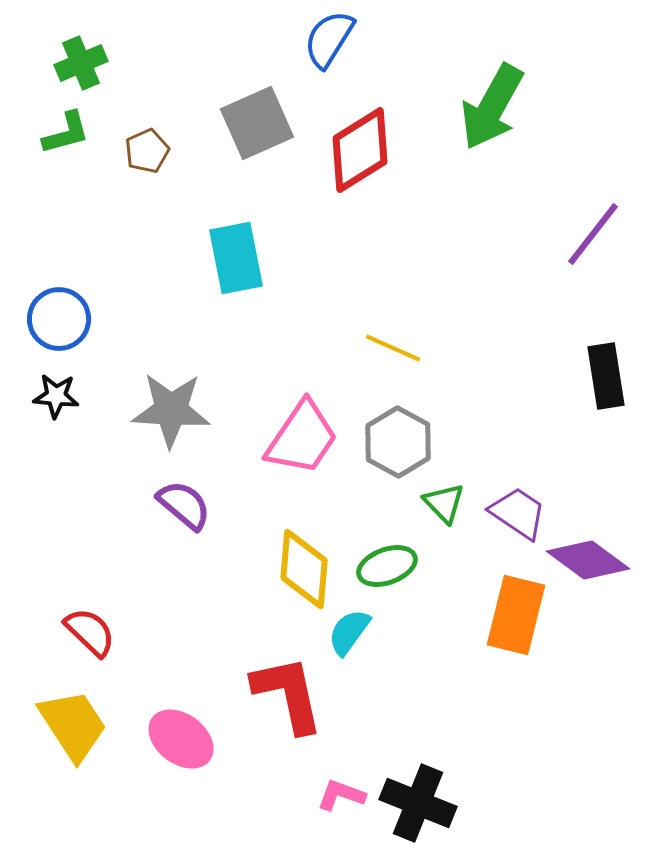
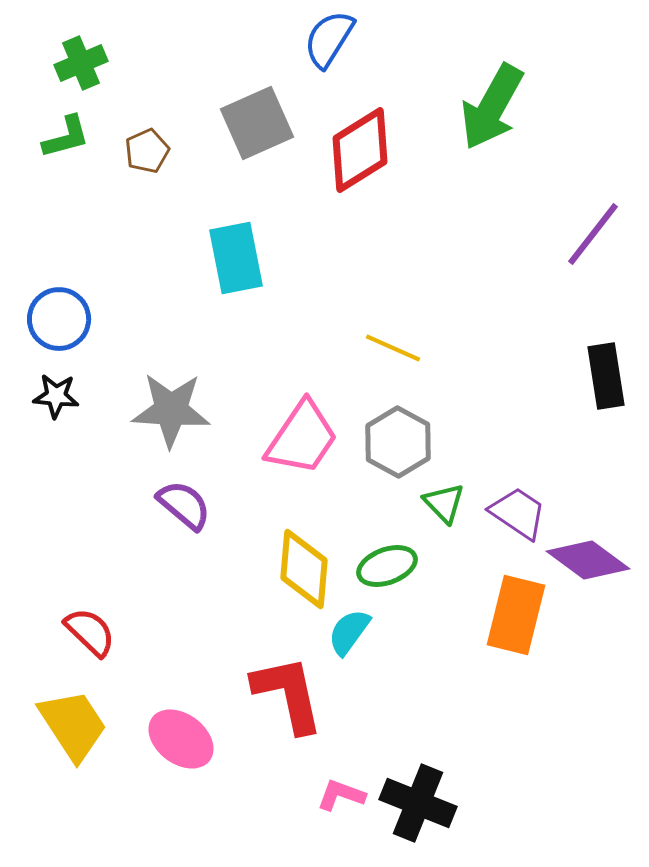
green L-shape: moved 4 px down
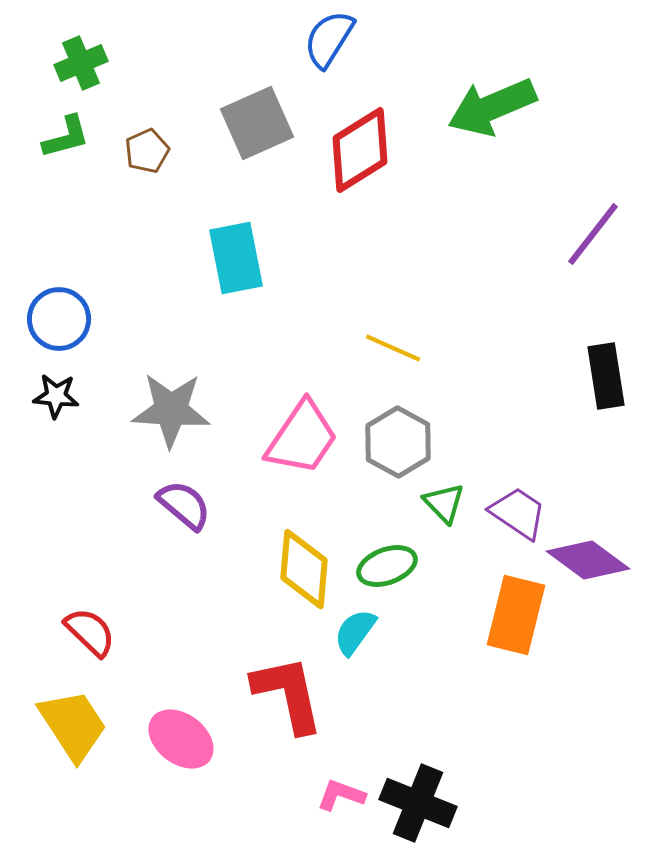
green arrow: rotated 38 degrees clockwise
cyan semicircle: moved 6 px right
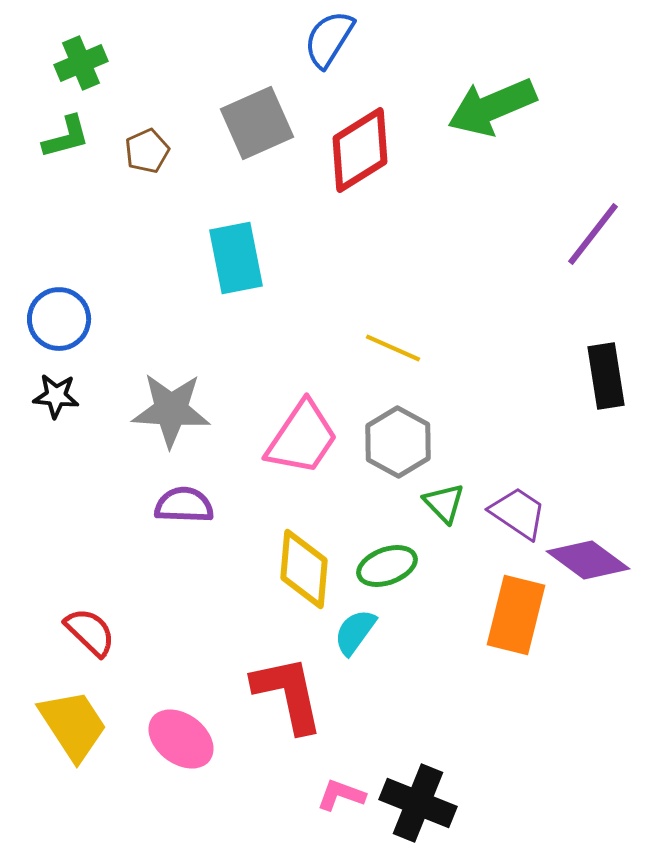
purple semicircle: rotated 38 degrees counterclockwise
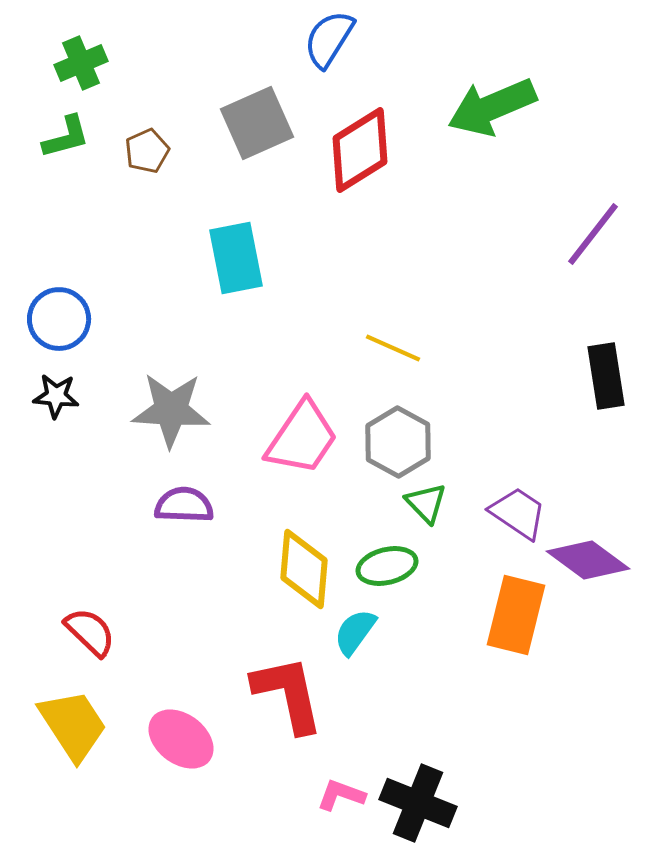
green triangle: moved 18 px left
green ellipse: rotated 6 degrees clockwise
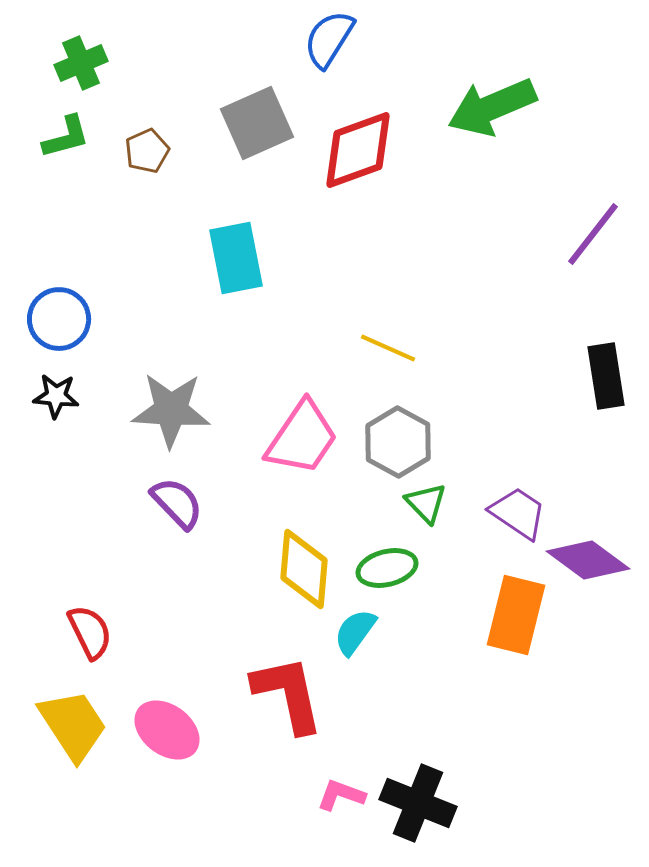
red diamond: moved 2 px left; rotated 12 degrees clockwise
yellow line: moved 5 px left
purple semicircle: moved 7 px left, 2 px up; rotated 44 degrees clockwise
green ellipse: moved 2 px down
red semicircle: rotated 20 degrees clockwise
pink ellipse: moved 14 px left, 9 px up
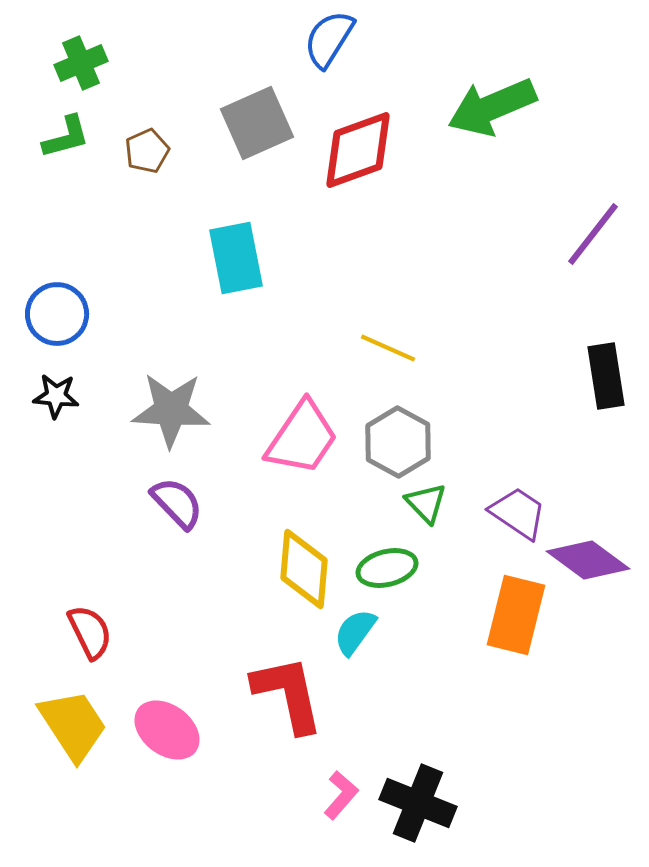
blue circle: moved 2 px left, 5 px up
pink L-shape: rotated 111 degrees clockwise
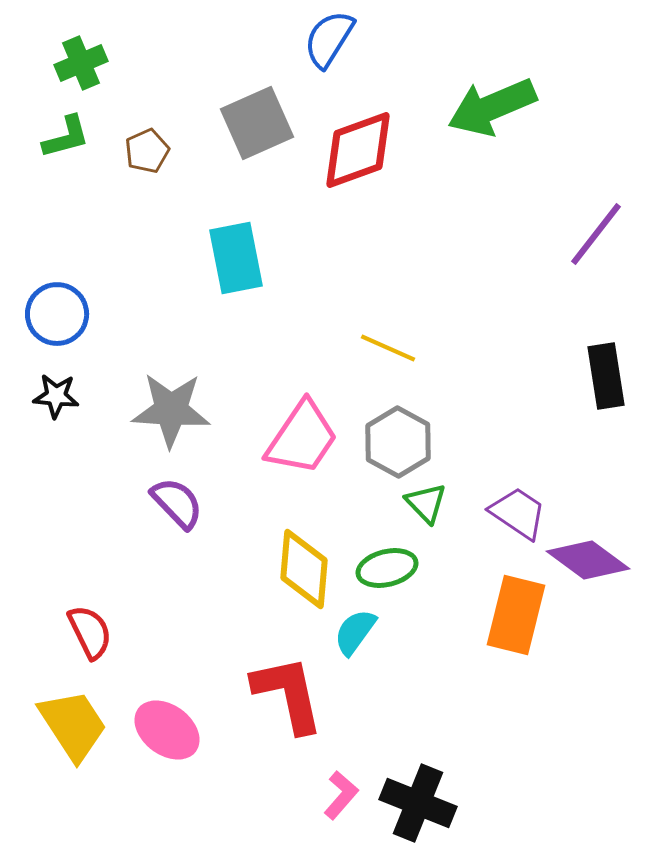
purple line: moved 3 px right
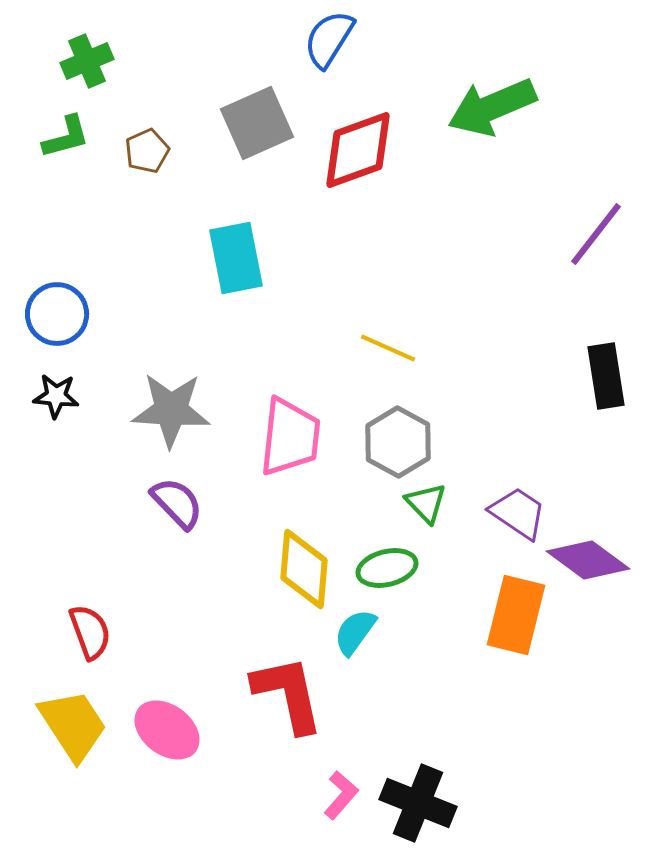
green cross: moved 6 px right, 2 px up
pink trapezoid: moved 12 px left, 1 px up; rotated 28 degrees counterclockwise
red semicircle: rotated 6 degrees clockwise
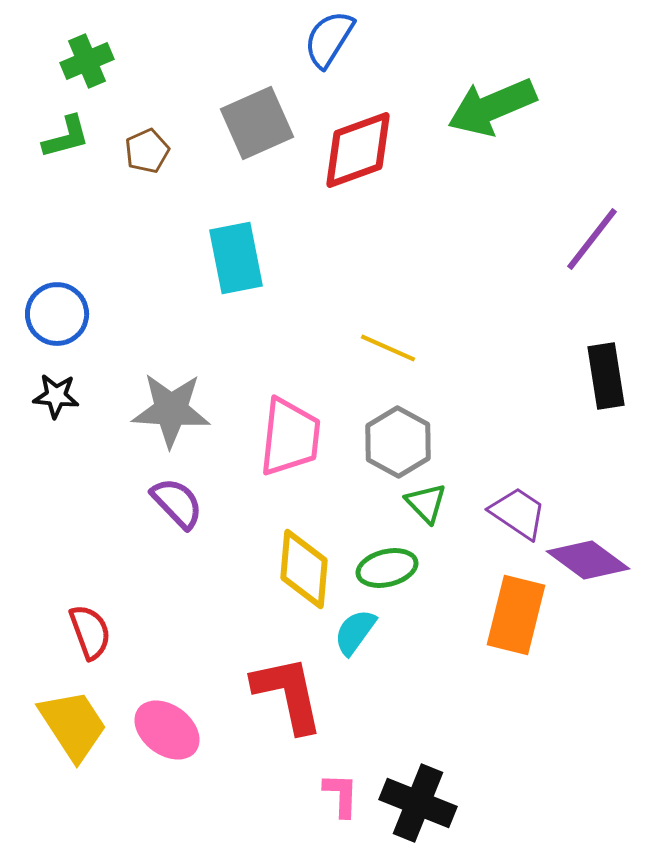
purple line: moved 4 px left, 5 px down
pink L-shape: rotated 39 degrees counterclockwise
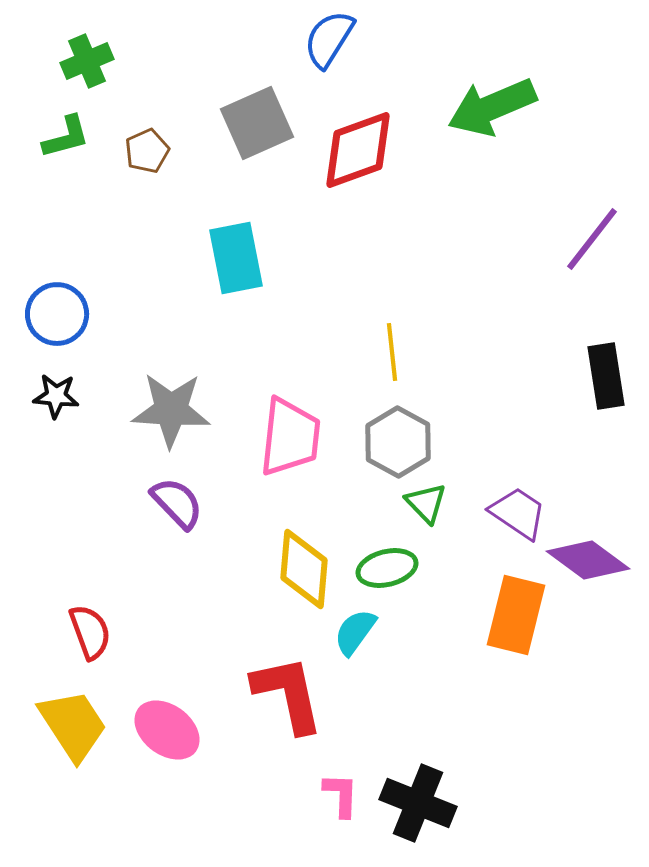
yellow line: moved 4 px right, 4 px down; rotated 60 degrees clockwise
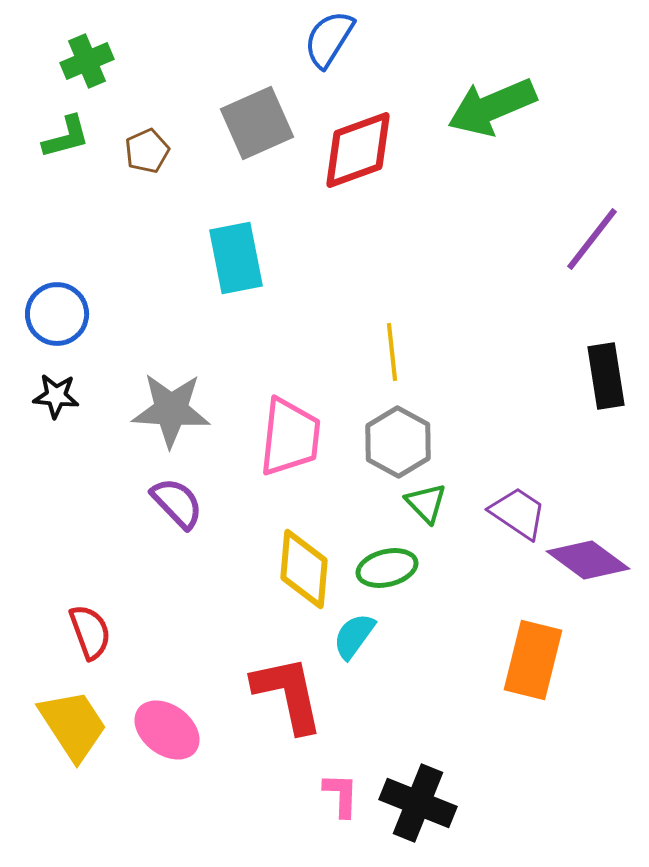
orange rectangle: moved 17 px right, 45 px down
cyan semicircle: moved 1 px left, 4 px down
